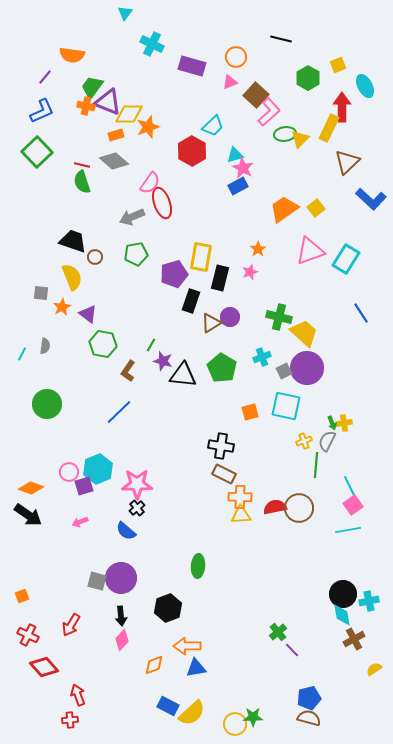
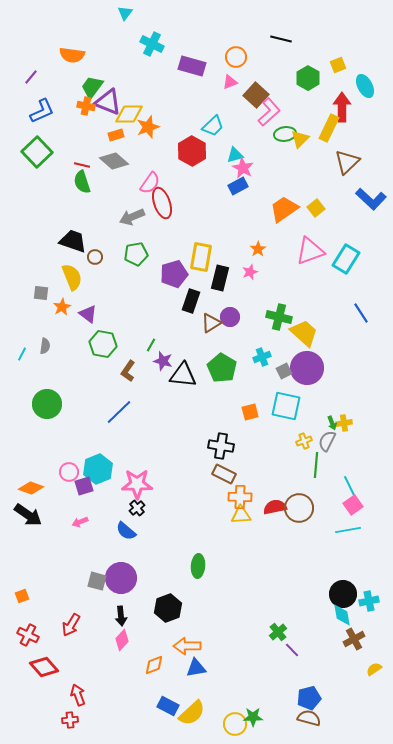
purple line at (45, 77): moved 14 px left
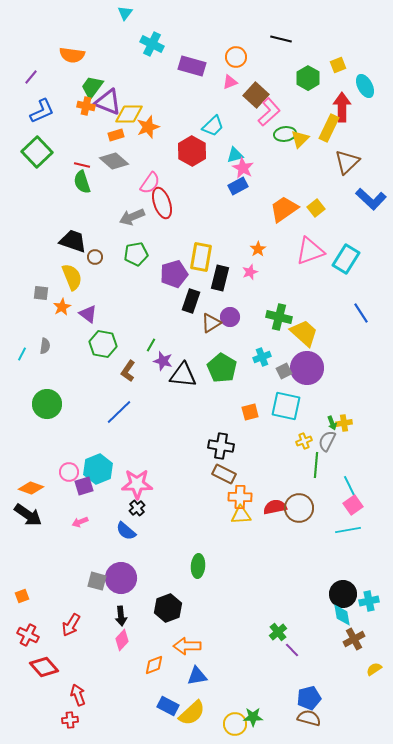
blue triangle at (196, 668): moved 1 px right, 8 px down
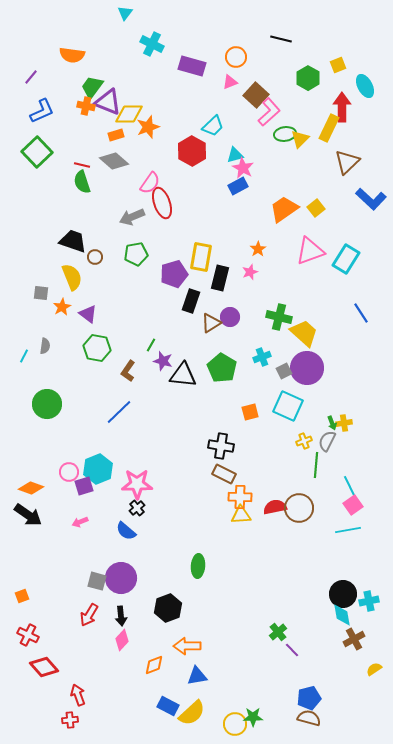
green hexagon at (103, 344): moved 6 px left, 4 px down
cyan line at (22, 354): moved 2 px right, 2 px down
cyan square at (286, 406): moved 2 px right; rotated 12 degrees clockwise
red arrow at (71, 625): moved 18 px right, 10 px up
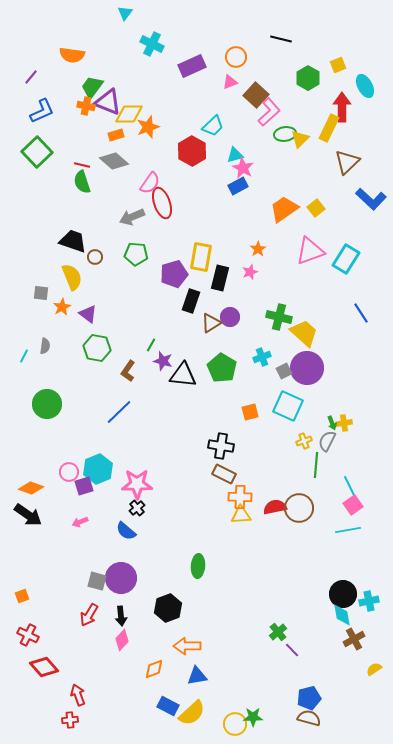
purple rectangle at (192, 66): rotated 40 degrees counterclockwise
green pentagon at (136, 254): rotated 15 degrees clockwise
orange diamond at (154, 665): moved 4 px down
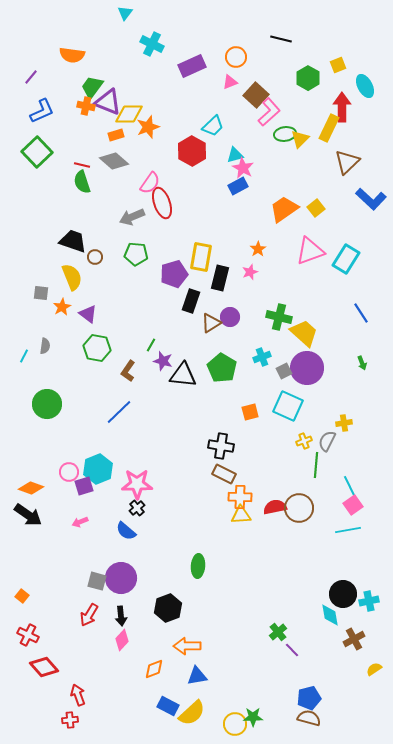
green arrow at (332, 423): moved 30 px right, 60 px up
orange square at (22, 596): rotated 32 degrees counterclockwise
cyan diamond at (342, 615): moved 12 px left
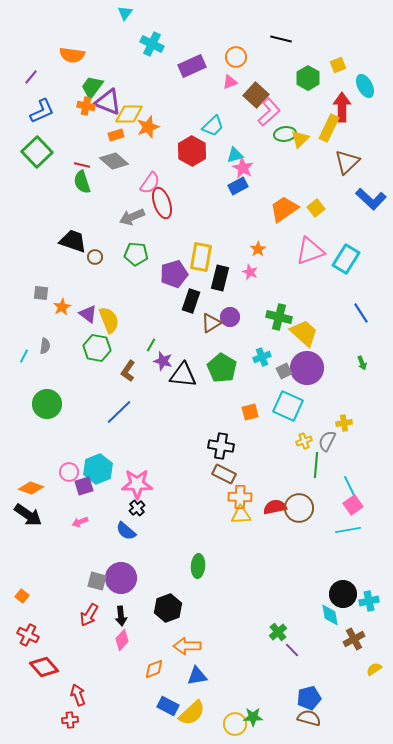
pink star at (250, 272): rotated 28 degrees counterclockwise
yellow semicircle at (72, 277): moved 37 px right, 43 px down
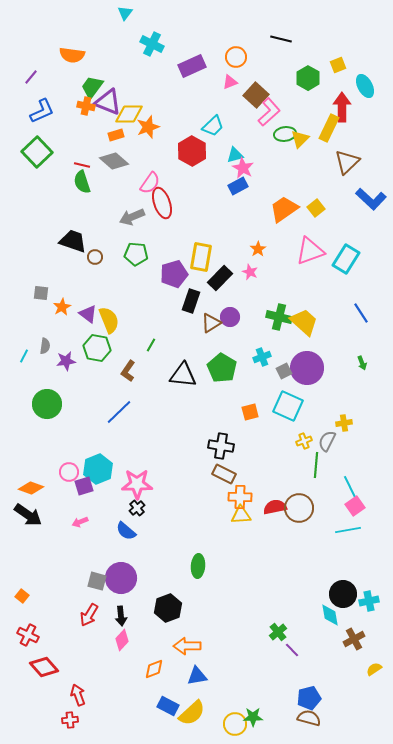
black rectangle at (220, 278): rotated 30 degrees clockwise
yellow trapezoid at (304, 333): moved 11 px up
purple star at (163, 361): moved 97 px left; rotated 24 degrees counterclockwise
pink square at (353, 505): moved 2 px right, 1 px down
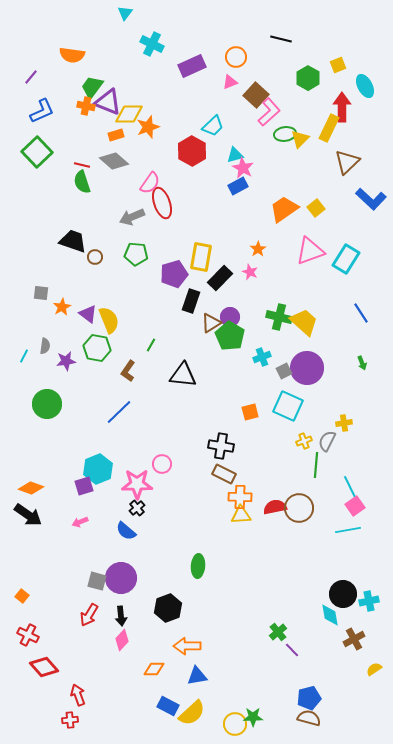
green pentagon at (222, 368): moved 8 px right, 32 px up
pink circle at (69, 472): moved 93 px right, 8 px up
orange diamond at (154, 669): rotated 20 degrees clockwise
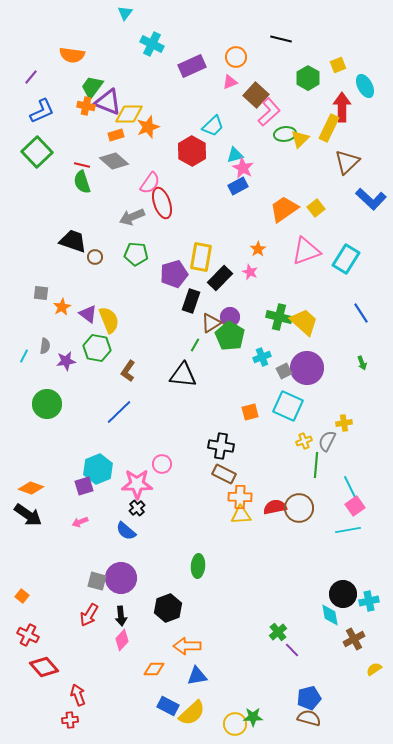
pink triangle at (310, 251): moved 4 px left
green line at (151, 345): moved 44 px right
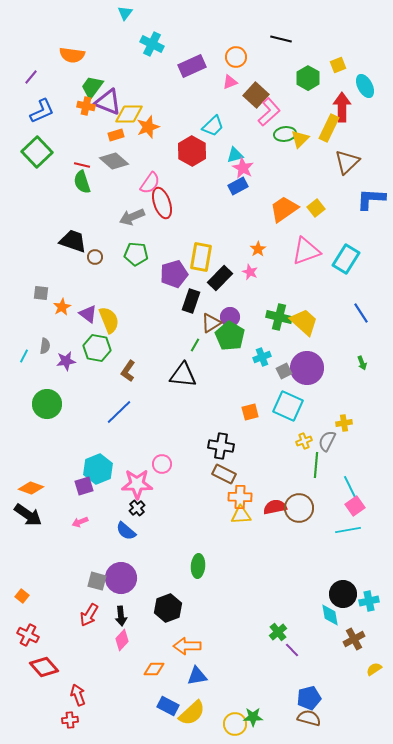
blue L-shape at (371, 199): rotated 140 degrees clockwise
